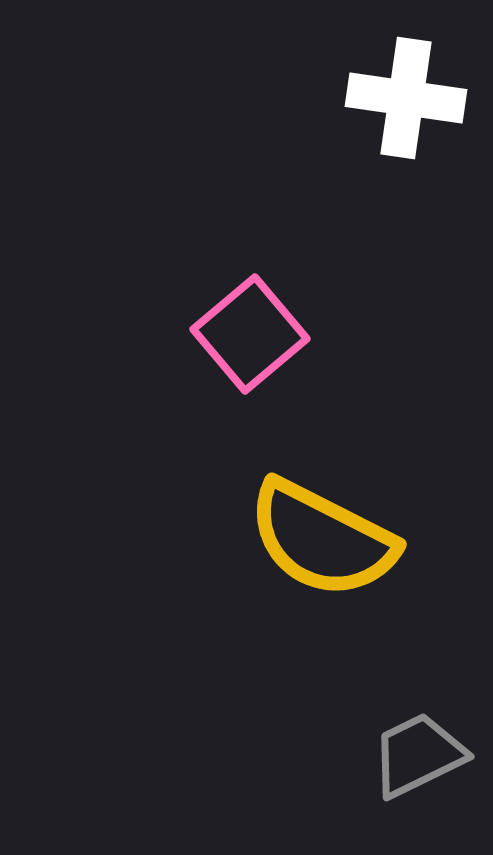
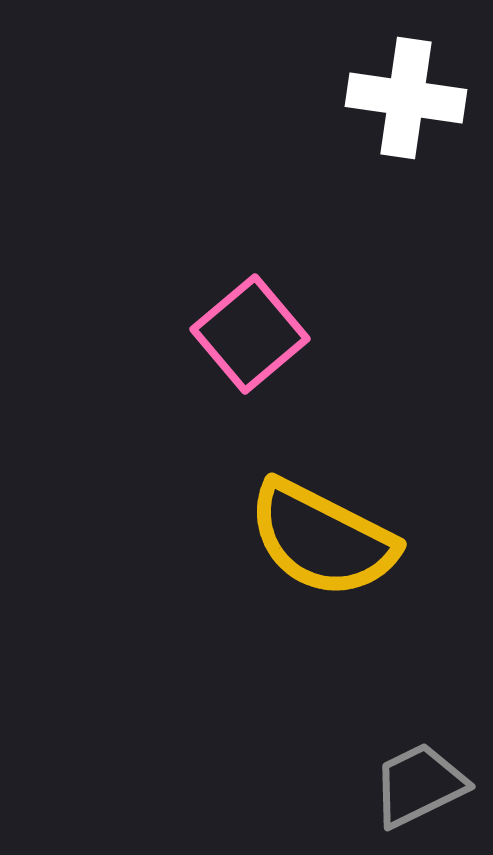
gray trapezoid: moved 1 px right, 30 px down
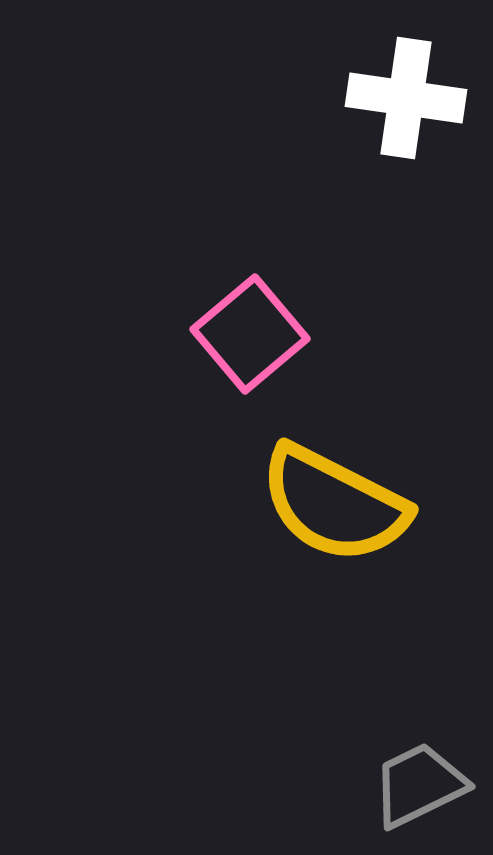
yellow semicircle: moved 12 px right, 35 px up
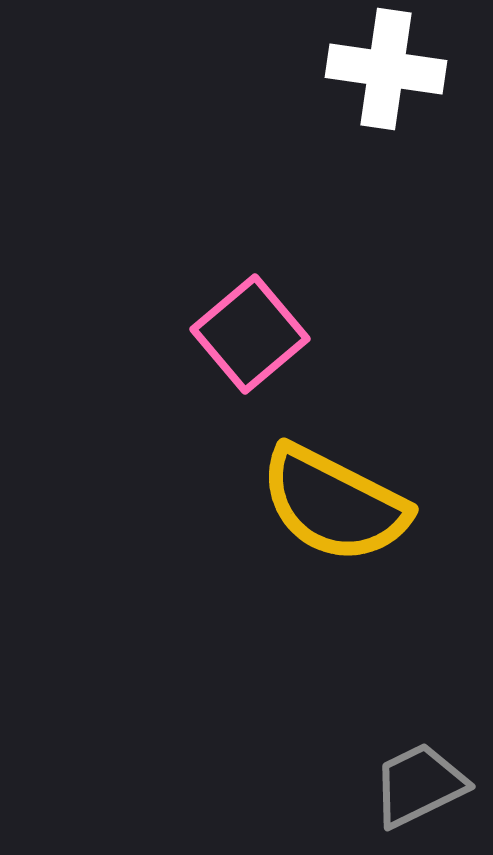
white cross: moved 20 px left, 29 px up
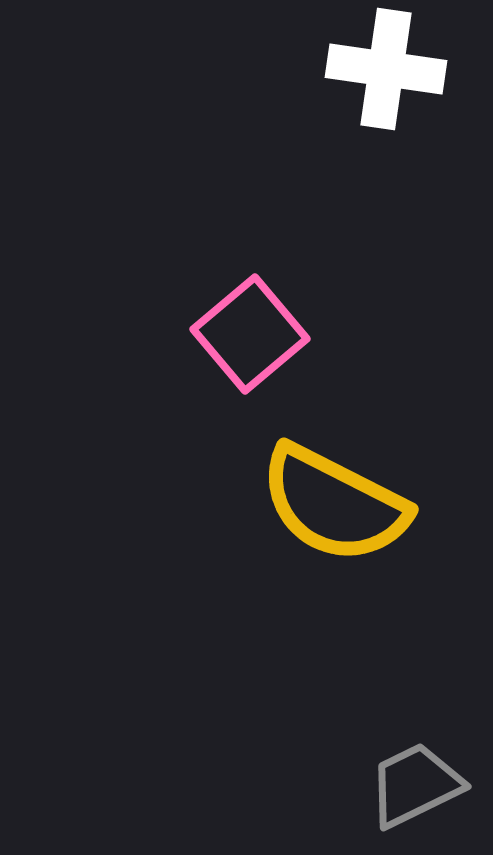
gray trapezoid: moved 4 px left
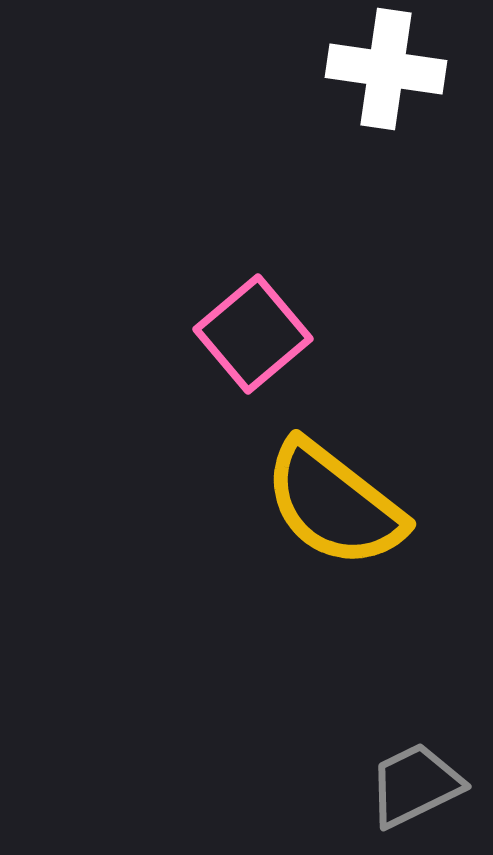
pink square: moved 3 px right
yellow semicircle: rotated 11 degrees clockwise
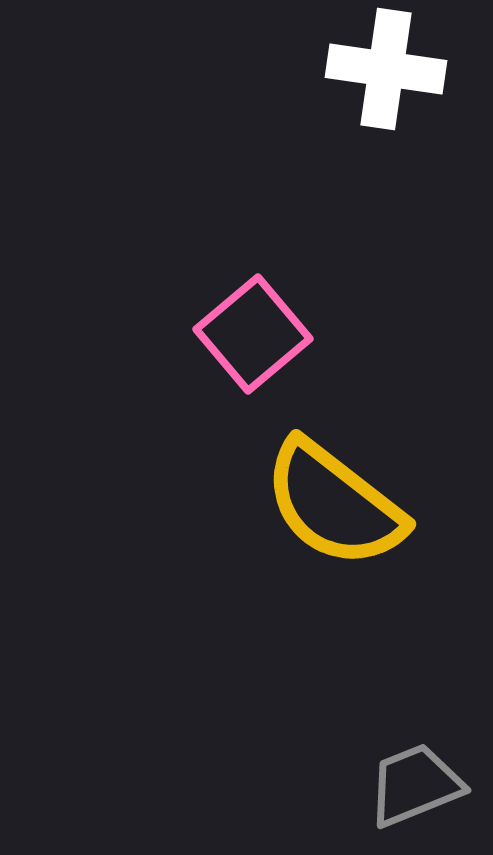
gray trapezoid: rotated 4 degrees clockwise
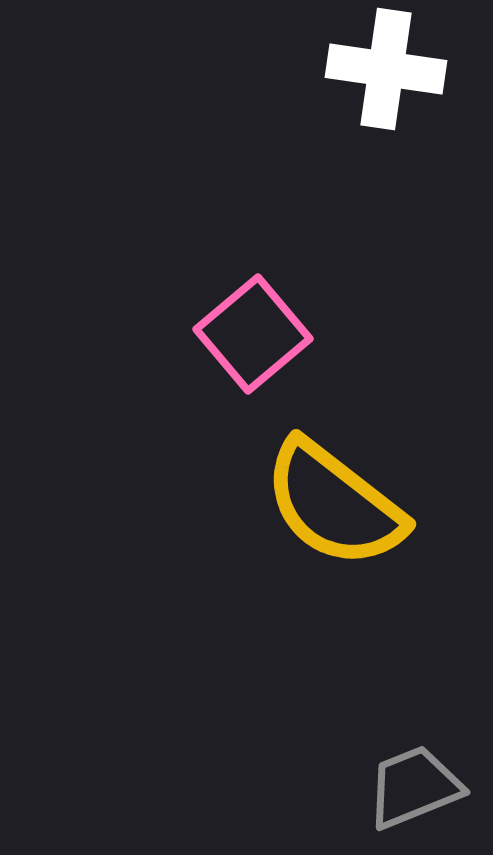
gray trapezoid: moved 1 px left, 2 px down
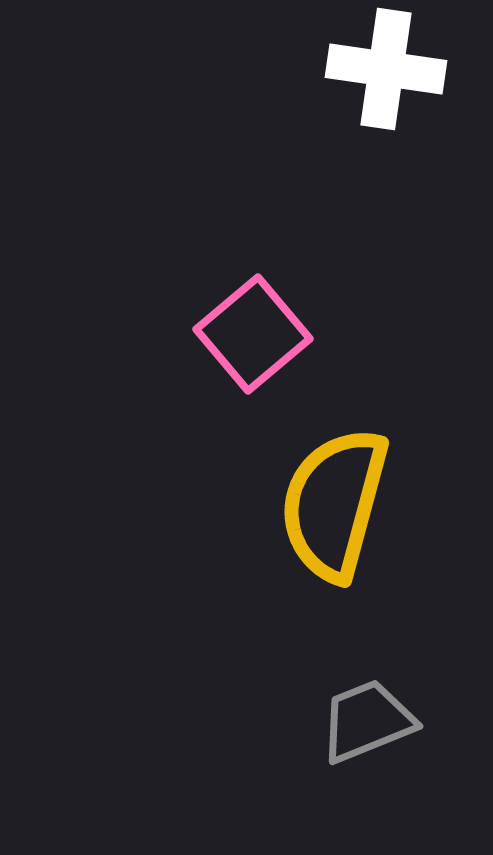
yellow semicircle: rotated 67 degrees clockwise
gray trapezoid: moved 47 px left, 66 px up
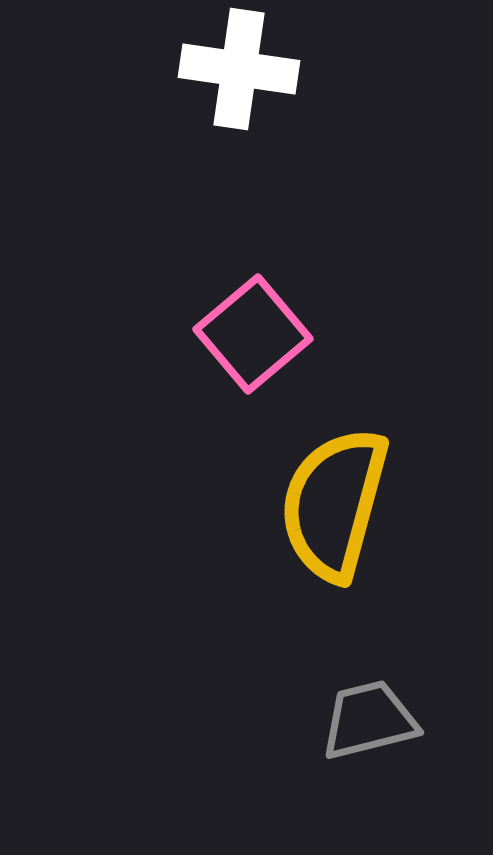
white cross: moved 147 px left
gray trapezoid: moved 2 px right, 1 px up; rotated 8 degrees clockwise
